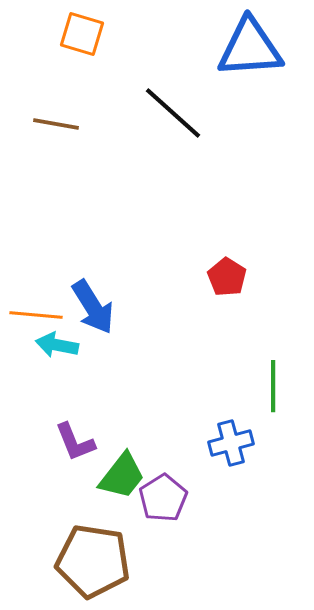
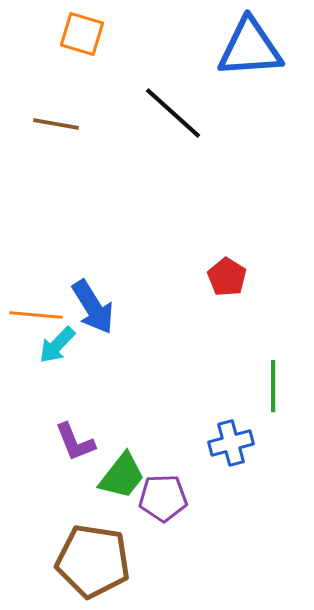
cyan arrow: rotated 57 degrees counterclockwise
purple pentagon: rotated 30 degrees clockwise
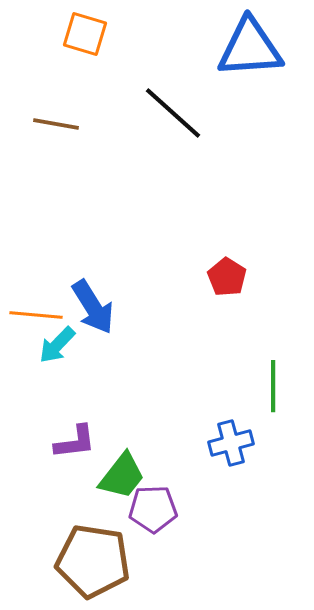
orange square: moved 3 px right
purple L-shape: rotated 75 degrees counterclockwise
purple pentagon: moved 10 px left, 11 px down
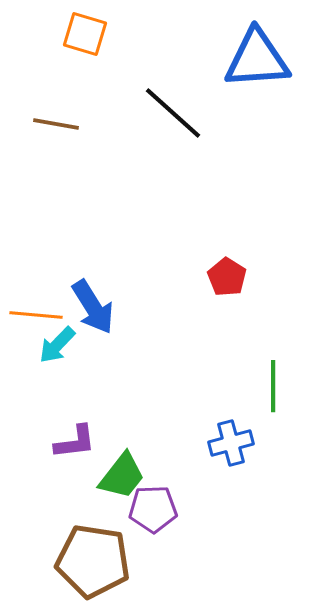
blue triangle: moved 7 px right, 11 px down
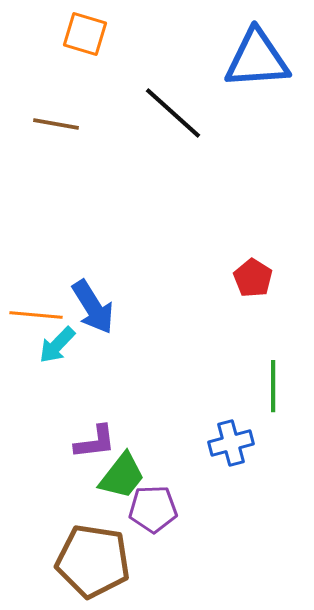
red pentagon: moved 26 px right, 1 px down
purple L-shape: moved 20 px right
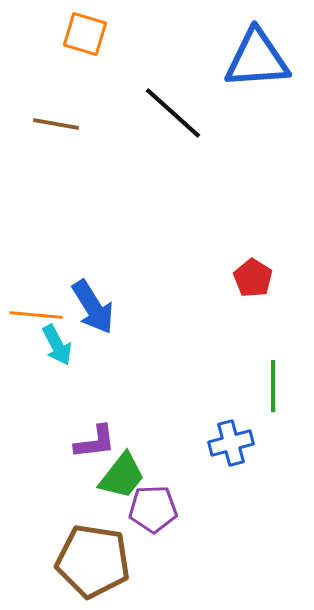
cyan arrow: rotated 72 degrees counterclockwise
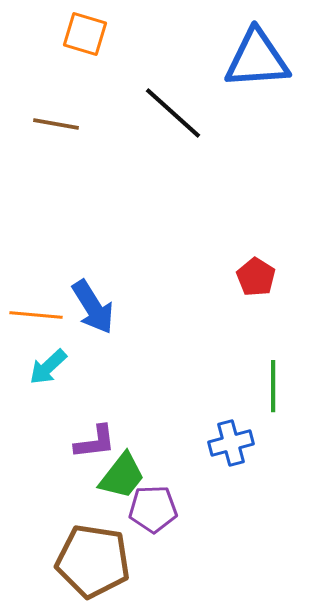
red pentagon: moved 3 px right, 1 px up
cyan arrow: moved 9 px left, 22 px down; rotated 75 degrees clockwise
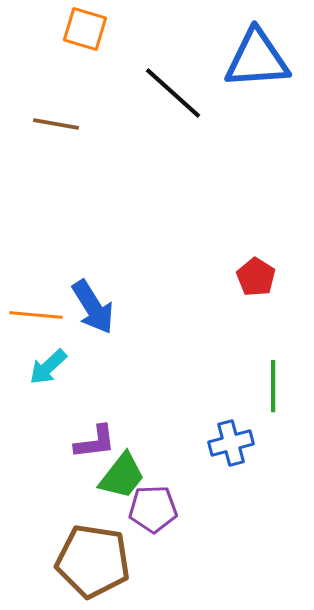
orange square: moved 5 px up
black line: moved 20 px up
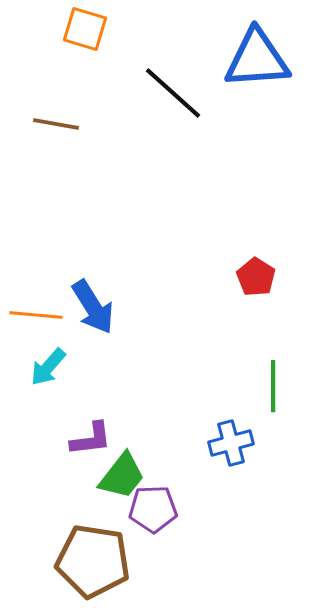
cyan arrow: rotated 6 degrees counterclockwise
purple L-shape: moved 4 px left, 3 px up
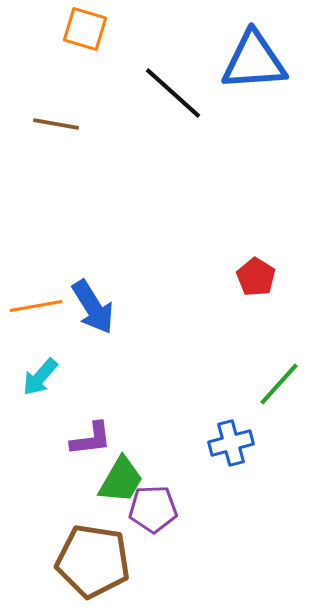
blue triangle: moved 3 px left, 2 px down
orange line: moved 9 px up; rotated 15 degrees counterclockwise
cyan arrow: moved 8 px left, 10 px down
green line: moved 6 px right, 2 px up; rotated 42 degrees clockwise
green trapezoid: moved 1 px left, 4 px down; rotated 8 degrees counterclockwise
